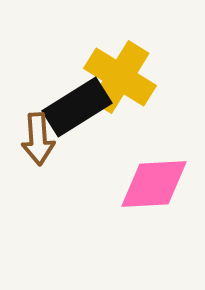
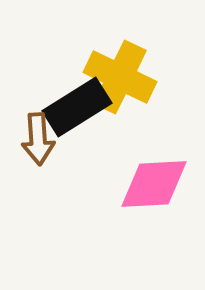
yellow cross: rotated 6 degrees counterclockwise
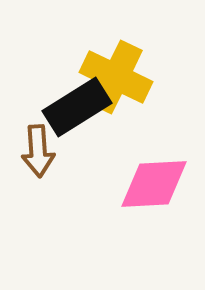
yellow cross: moved 4 px left
brown arrow: moved 12 px down
